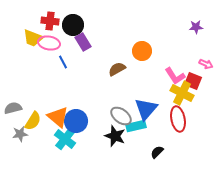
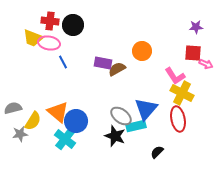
purple rectangle: moved 20 px right, 21 px down; rotated 48 degrees counterclockwise
red square: moved 28 px up; rotated 18 degrees counterclockwise
orange triangle: moved 5 px up
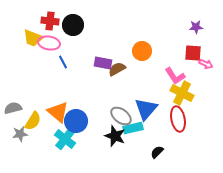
cyan rectangle: moved 3 px left, 2 px down
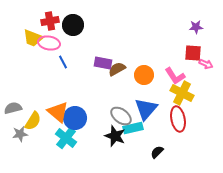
red cross: rotated 18 degrees counterclockwise
orange circle: moved 2 px right, 24 px down
blue circle: moved 1 px left, 3 px up
cyan cross: moved 1 px right, 1 px up
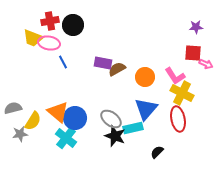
orange circle: moved 1 px right, 2 px down
gray ellipse: moved 10 px left, 3 px down
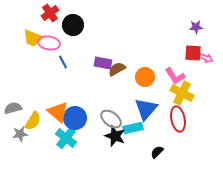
red cross: moved 8 px up; rotated 24 degrees counterclockwise
pink arrow: moved 6 px up
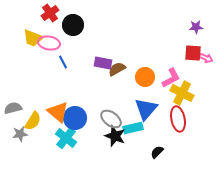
pink L-shape: moved 4 px left, 2 px down; rotated 85 degrees counterclockwise
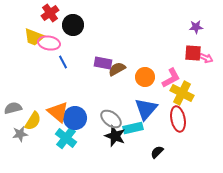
yellow trapezoid: moved 1 px right, 1 px up
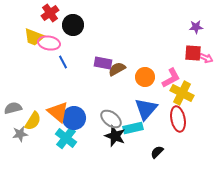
blue circle: moved 1 px left
